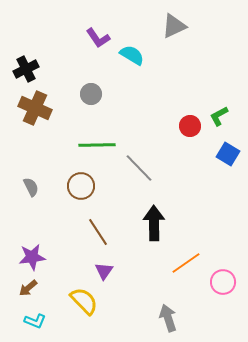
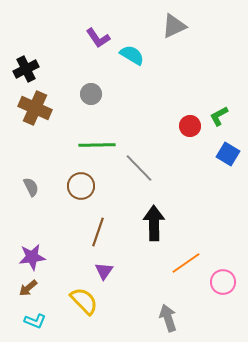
brown line: rotated 52 degrees clockwise
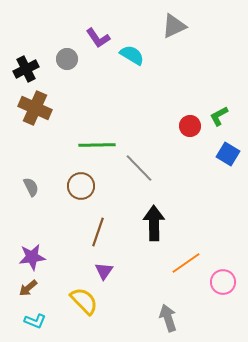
gray circle: moved 24 px left, 35 px up
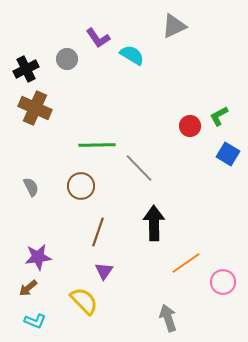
purple star: moved 6 px right
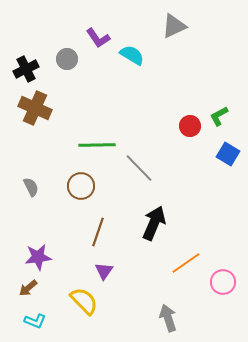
black arrow: rotated 24 degrees clockwise
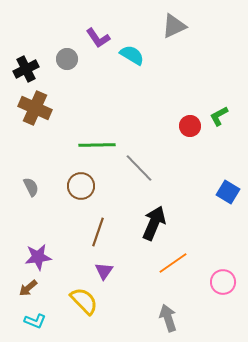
blue square: moved 38 px down
orange line: moved 13 px left
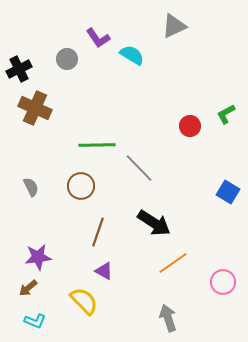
black cross: moved 7 px left
green L-shape: moved 7 px right, 2 px up
black arrow: rotated 100 degrees clockwise
purple triangle: rotated 36 degrees counterclockwise
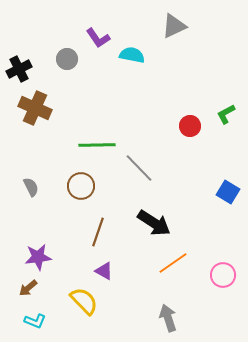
cyan semicircle: rotated 20 degrees counterclockwise
pink circle: moved 7 px up
